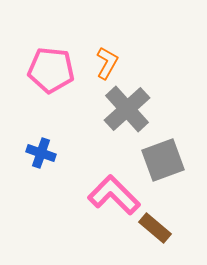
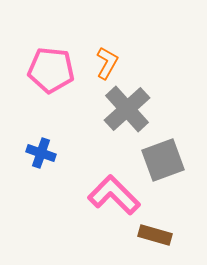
brown rectangle: moved 7 px down; rotated 24 degrees counterclockwise
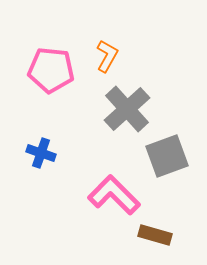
orange L-shape: moved 7 px up
gray square: moved 4 px right, 4 px up
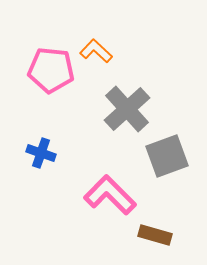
orange L-shape: moved 11 px left, 5 px up; rotated 76 degrees counterclockwise
pink L-shape: moved 4 px left
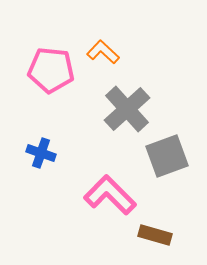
orange L-shape: moved 7 px right, 1 px down
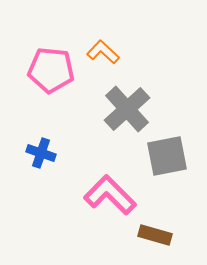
gray square: rotated 9 degrees clockwise
